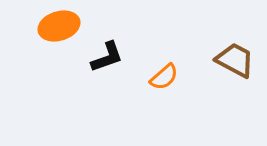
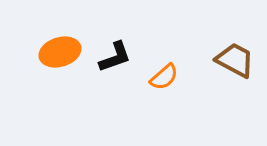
orange ellipse: moved 1 px right, 26 px down
black L-shape: moved 8 px right
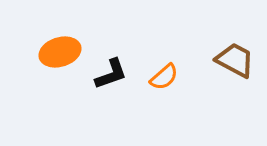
black L-shape: moved 4 px left, 17 px down
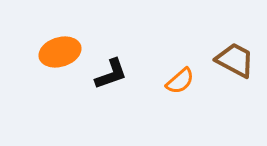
orange semicircle: moved 16 px right, 4 px down
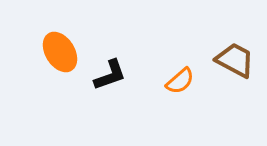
orange ellipse: rotated 75 degrees clockwise
black L-shape: moved 1 px left, 1 px down
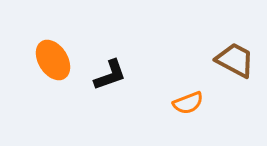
orange ellipse: moved 7 px left, 8 px down
orange semicircle: moved 8 px right, 22 px down; rotated 20 degrees clockwise
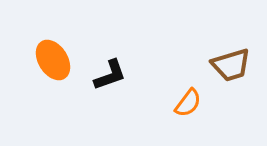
brown trapezoid: moved 4 px left, 5 px down; rotated 135 degrees clockwise
orange semicircle: rotated 32 degrees counterclockwise
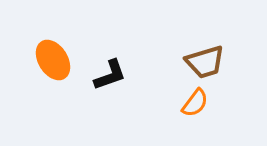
brown trapezoid: moved 26 px left, 3 px up
orange semicircle: moved 7 px right
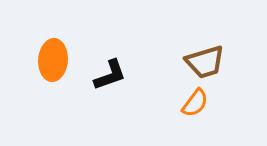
orange ellipse: rotated 36 degrees clockwise
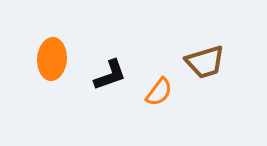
orange ellipse: moved 1 px left, 1 px up
orange semicircle: moved 36 px left, 11 px up
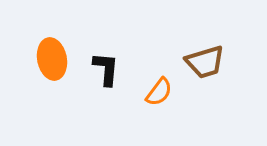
orange ellipse: rotated 15 degrees counterclockwise
black L-shape: moved 4 px left, 6 px up; rotated 66 degrees counterclockwise
